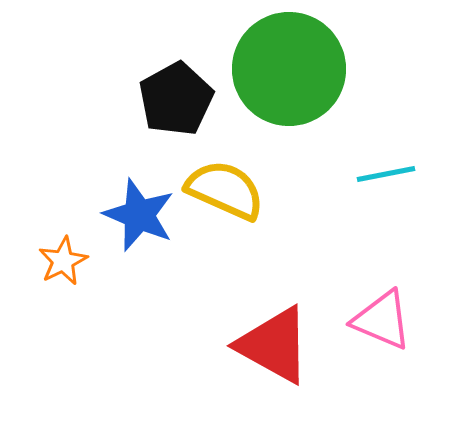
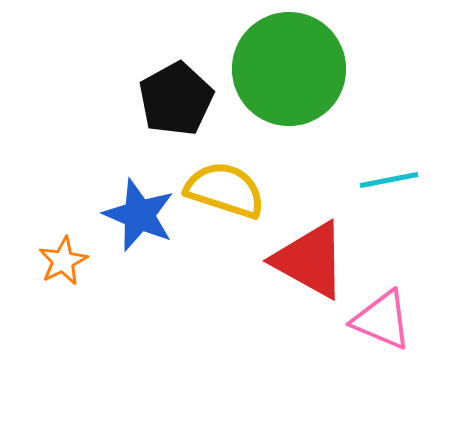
cyan line: moved 3 px right, 6 px down
yellow semicircle: rotated 6 degrees counterclockwise
red triangle: moved 36 px right, 85 px up
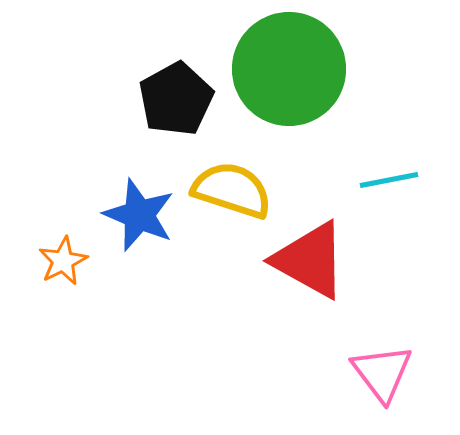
yellow semicircle: moved 7 px right
pink triangle: moved 53 px down; rotated 30 degrees clockwise
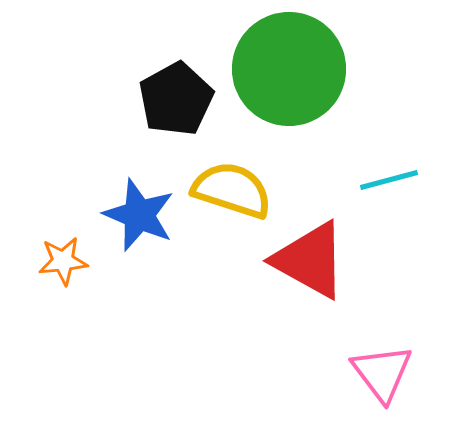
cyan line: rotated 4 degrees counterclockwise
orange star: rotated 21 degrees clockwise
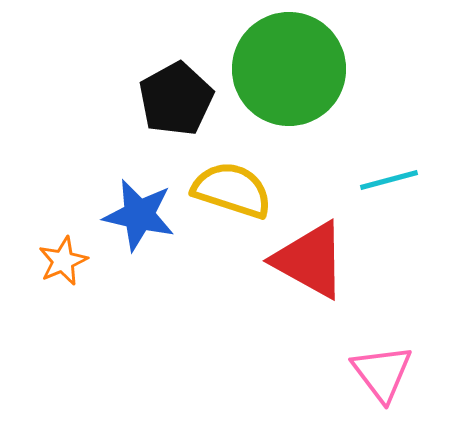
blue star: rotated 10 degrees counterclockwise
orange star: rotated 18 degrees counterclockwise
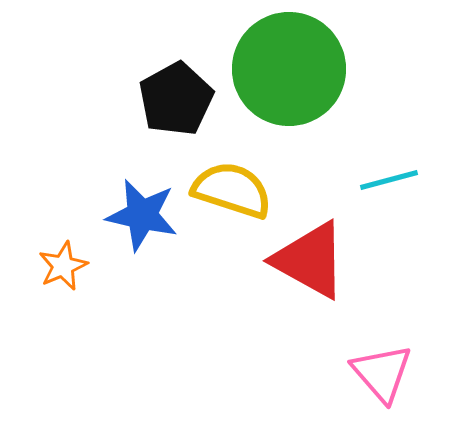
blue star: moved 3 px right
orange star: moved 5 px down
pink triangle: rotated 4 degrees counterclockwise
